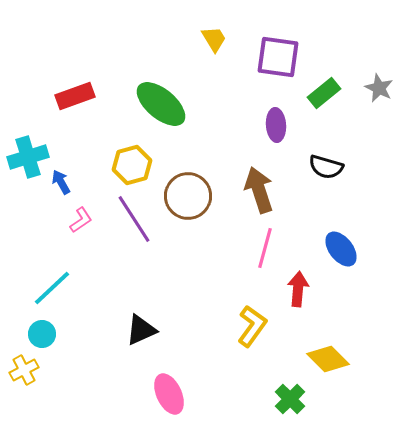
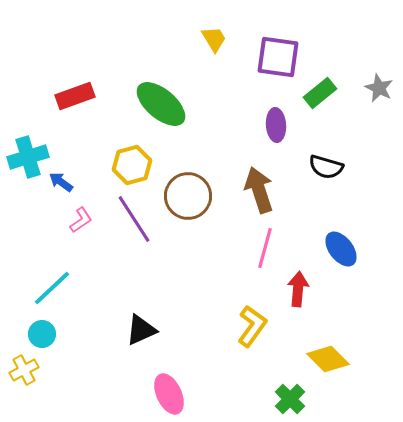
green rectangle: moved 4 px left
blue arrow: rotated 25 degrees counterclockwise
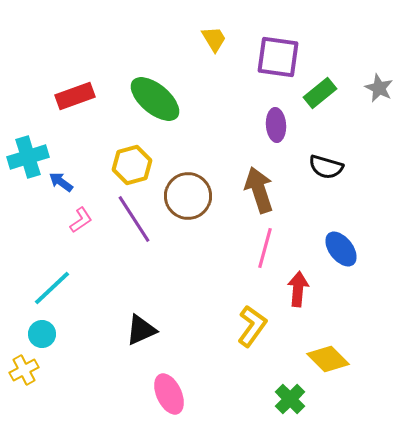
green ellipse: moved 6 px left, 5 px up
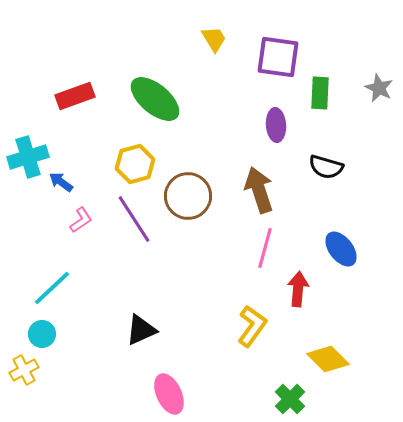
green rectangle: rotated 48 degrees counterclockwise
yellow hexagon: moved 3 px right, 1 px up
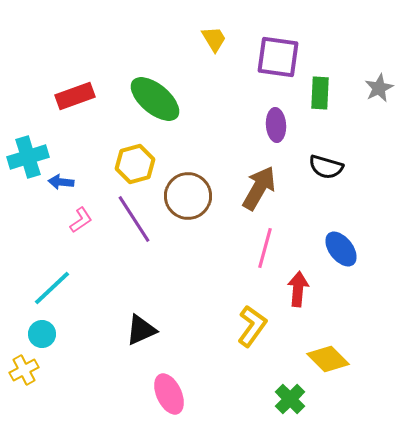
gray star: rotated 20 degrees clockwise
blue arrow: rotated 30 degrees counterclockwise
brown arrow: moved 2 px up; rotated 48 degrees clockwise
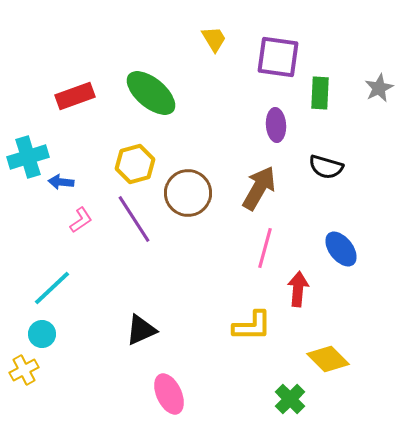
green ellipse: moved 4 px left, 6 px up
brown circle: moved 3 px up
yellow L-shape: rotated 54 degrees clockwise
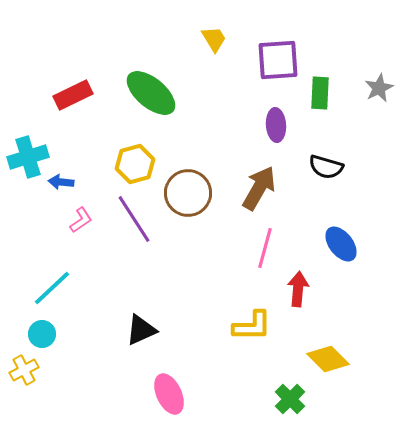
purple square: moved 3 px down; rotated 12 degrees counterclockwise
red rectangle: moved 2 px left, 1 px up; rotated 6 degrees counterclockwise
blue ellipse: moved 5 px up
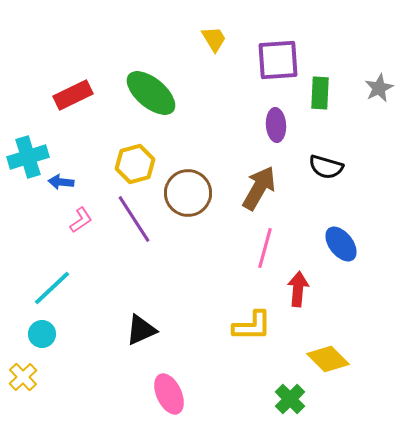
yellow cross: moved 1 px left, 7 px down; rotated 16 degrees counterclockwise
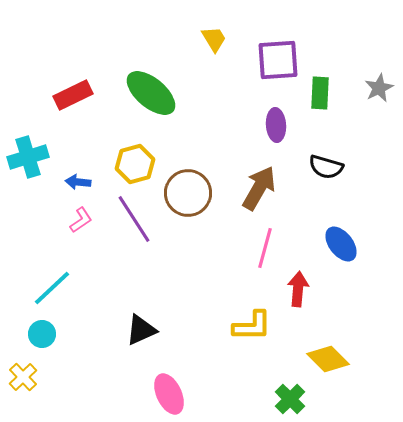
blue arrow: moved 17 px right
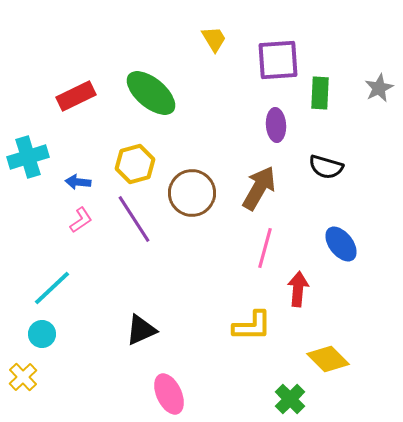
red rectangle: moved 3 px right, 1 px down
brown circle: moved 4 px right
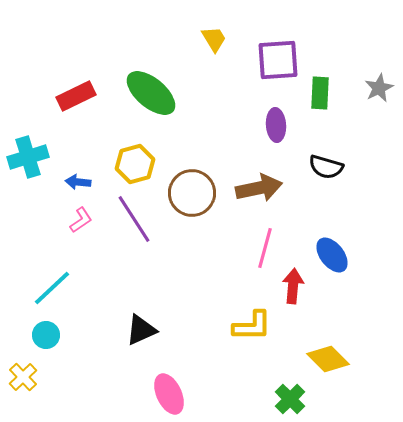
brown arrow: rotated 48 degrees clockwise
blue ellipse: moved 9 px left, 11 px down
red arrow: moved 5 px left, 3 px up
cyan circle: moved 4 px right, 1 px down
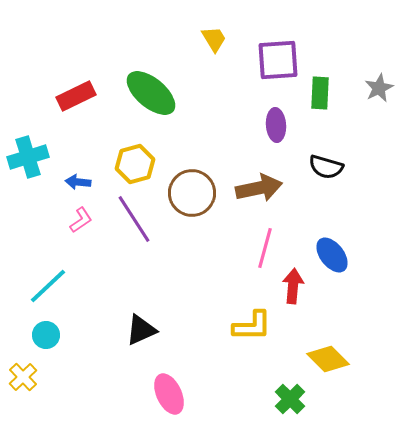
cyan line: moved 4 px left, 2 px up
